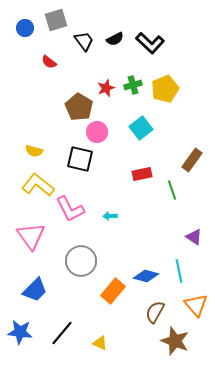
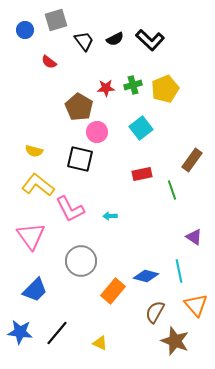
blue circle: moved 2 px down
black L-shape: moved 3 px up
red star: rotated 18 degrees clockwise
black line: moved 5 px left
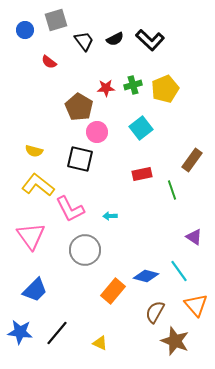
gray circle: moved 4 px right, 11 px up
cyan line: rotated 25 degrees counterclockwise
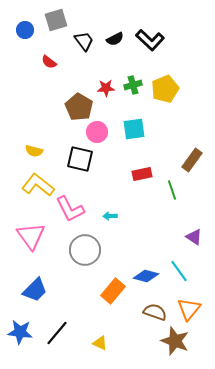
cyan square: moved 7 px left, 1 px down; rotated 30 degrees clockwise
orange triangle: moved 7 px left, 4 px down; rotated 20 degrees clockwise
brown semicircle: rotated 80 degrees clockwise
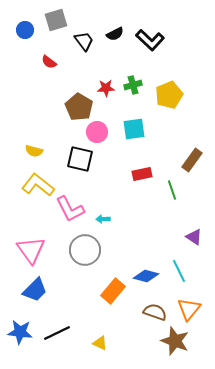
black semicircle: moved 5 px up
yellow pentagon: moved 4 px right, 6 px down
cyan arrow: moved 7 px left, 3 px down
pink triangle: moved 14 px down
cyan line: rotated 10 degrees clockwise
black line: rotated 24 degrees clockwise
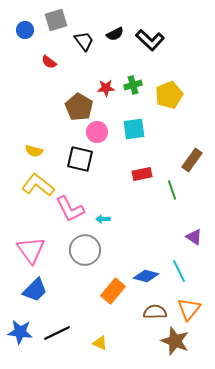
brown semicircle: rotated 20 degrees counterclockwise
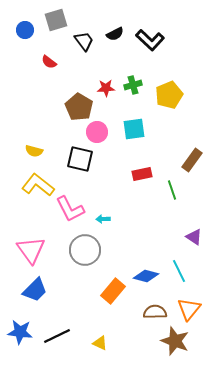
black line: moved 3 px down
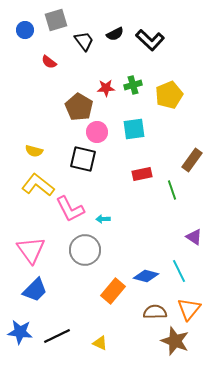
black square: moved 3 px right
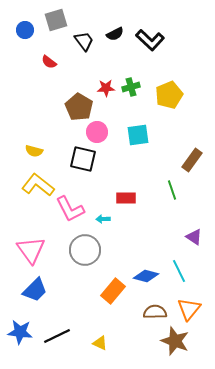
green cross: moved 2 px left, 2 px down
cyan square: moved 4 px right, 6 px down
red rectangle: moved 16 px left, 24 px down; rotated 12 degrees clockwise
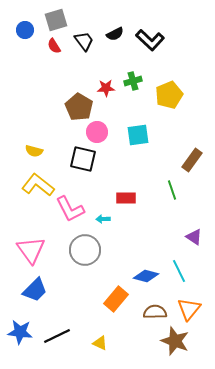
red semicircle: moved 5 px right, 16 px up; rotated 21 degrees clockwise
green cross: moved 2 px right, 6 px up
orange rectangle: moved 3 px right, 8 px down
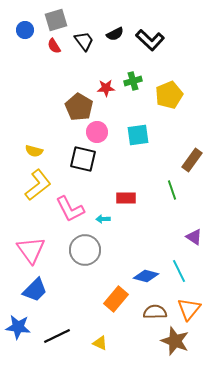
yellow L-shape: rotated 104 degrees clockwise
blue star: moved 2 px left, 5 px up
